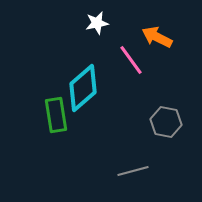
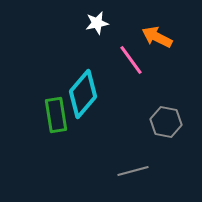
cyan diamond: moved 6 px down; rotated 9 degrees counterclockwise
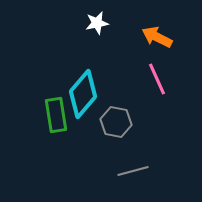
pink line: moved 26 px right, 19 px down; rotated 12 degrees clockwise
gray hexagon: moved 50 px left
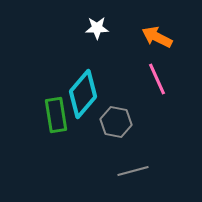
white star: moved 5 px down; rotated 10 degrees clockwise
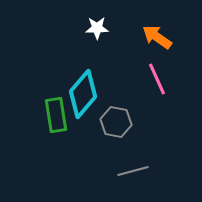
orange arrow: rotated 8 degrees clockwise
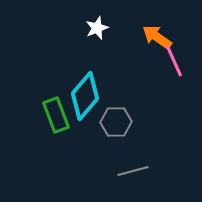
white star: rotated 20 degrees counterclockwise
pink line: moved 17 px right, 18 px up
cyan diamond: moved 2 px right, 2 px down
green rectangle: rotated 12 degrees counterclockwise
gray hexagon: rotated 12 degrees counterclockwise
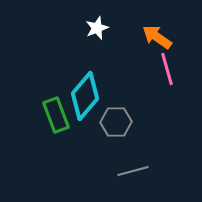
pink line: moved 7 px left, 8 px down; rotated 8 degrees clockwise
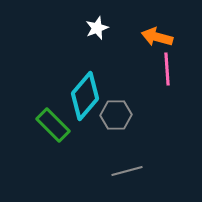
orange arrow: rotated 20 degrees counterclockwise
pink line: rotated 12 degrees clockwise
green rectangle: moved 3 px left, 10 px down; rotated 24 degrees counterclockwise
gray hexagon: moved 7 px up
gray line: moved 6 px left
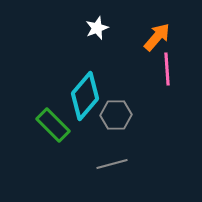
orange arrow: rotated 116 degrees clockwise
gray line: moved 15 px left, 7 px up
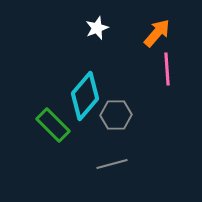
orange arrow: moved 4 px up
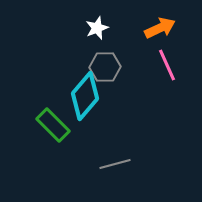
orange arrow: moved 3 px right, 5 px up; rotated 24 degrees clockwise
pink line: moved 4 px up; rotated 20 degrees counterclockwise
gray hexagon: moved 11 px left, 48 px up
gray line: moved 3 px right
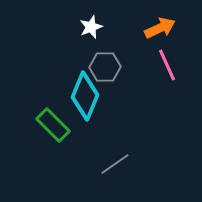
white star: moved 6 px left, 1 px up
cyan diamond: rotated 18 degrees counterclockwise
gray line: rotated 20 degrees counterclockwise
